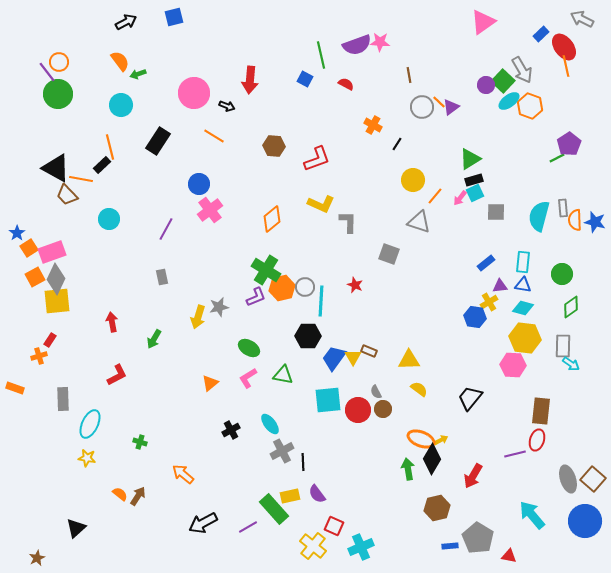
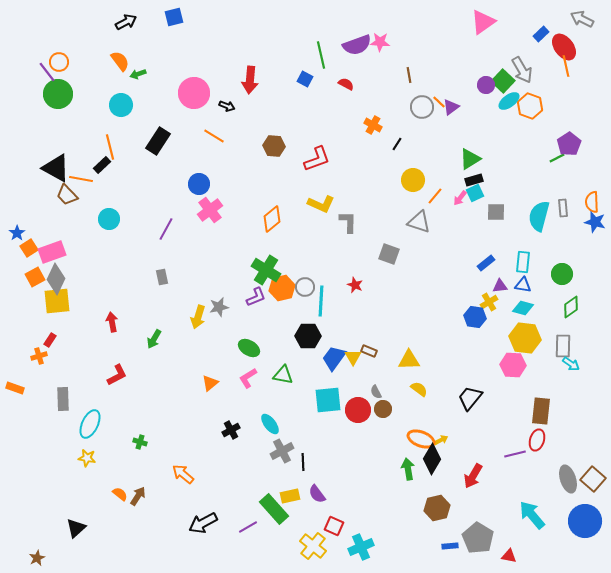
orange semicircle at (575, 220): moved 17 px right, 18 px up
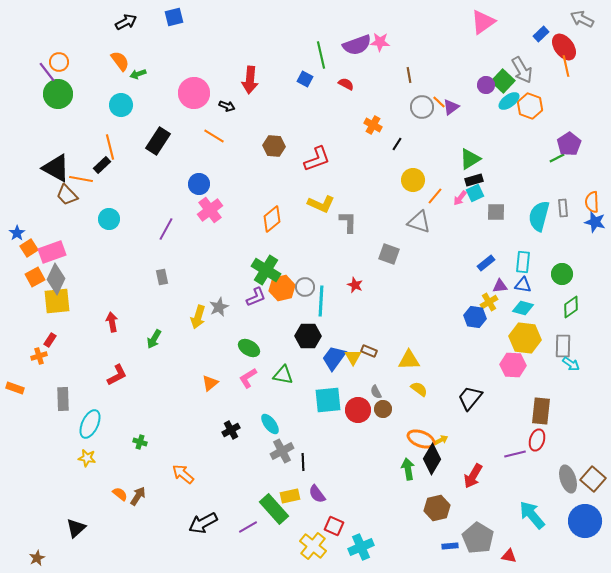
gray star at (219, 307): rotated 12 degrees counterclockwise
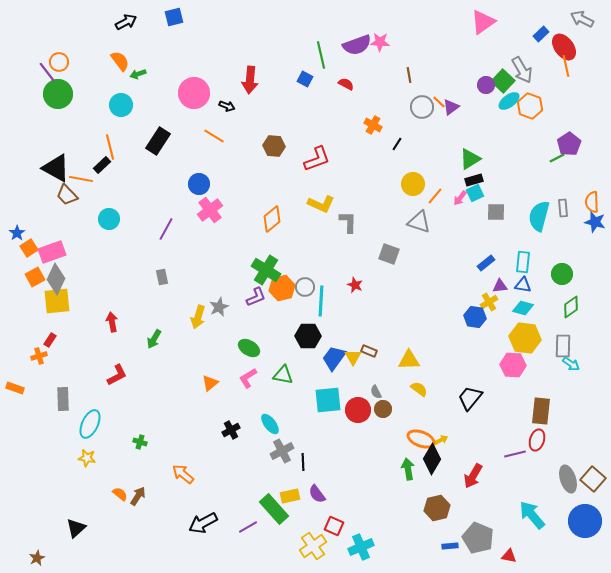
yellow circle at (413, 180): moved 4 px down
gray pentagon at (478, 538): rotated 8 degrees counterclockwise
yellow cross at (313, 546): rotated 16 degrees clockwise
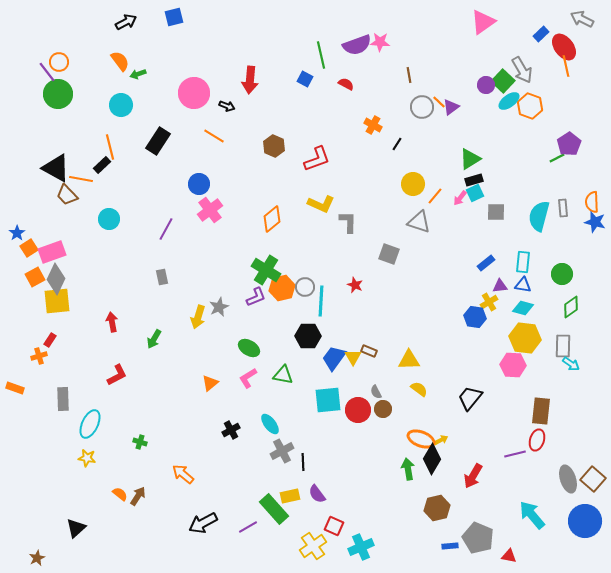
brown hexagon at (274, 146): rotated 20 degrees clockwise
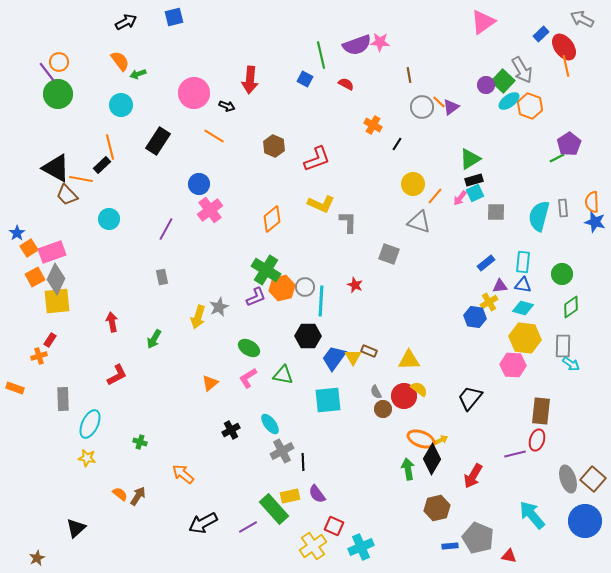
red circle at (358, 410): moved 46 px right, 14 px up
